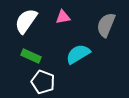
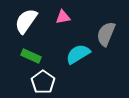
gray semicircle: moved 9 px down
white pentagon: rotated 15 degrees clockwise
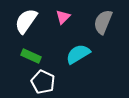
pink triangle: rotated 35 degrees counterclockwise
gray semicircle: moved 3 px left, 12 px up
white pentagon: rotated 10 degrees counterclockwise
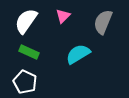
pink triangle: moved 1 px up
green rectangle: moved 2 px left, 4 px up
white pentagon: moved 18 px left
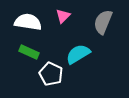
white semicircle: moved 2 px right, 1 px down; rotated 64 degrees clockwise
white pentagon: moved 26 px right, 8 px up
